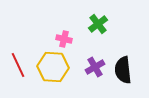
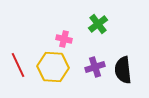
purple cross: rotated 12 degrees clockwise
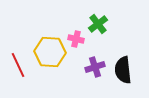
pink cross: moved 12 px right
yellow hexagon: moved 3 px left, 15 px up
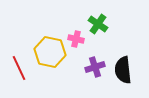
green cross: rotated 18 degrees counterclockwise
yellow hexagon: rotated 8 degrees clockwise
red line: moved 1 px right, 3 px down
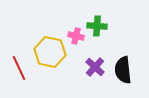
green cross: moved 1 px left, 2 px down; rotated 30 degrees counterclockwise
pink cross: moved 3 px up
purple cross: rotated 30 degrees counterclockwise
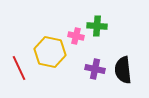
purple cross: moved 2 px down; rotated 30 degrees counterclockwise
